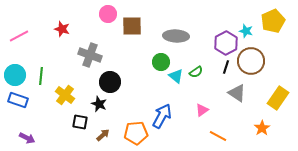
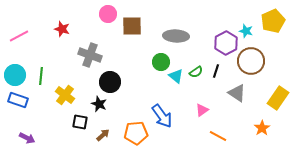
black line: moved 10 px left, 4 px down
blue arrow: rotated 115 degrees clockwise
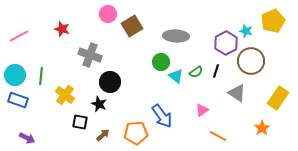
brown square: rotated 30 degrees counterclockwise
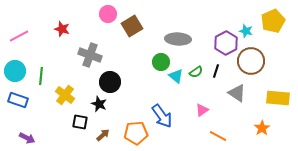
gray ellipse: moved 2 px right, 3 px down
cyan circle: moved 4 px up
yellow rectangle: rotated 60 degrees clockwise
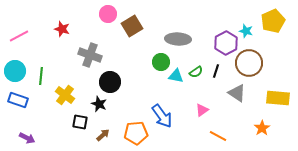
brown circle: moved 2 px left, 2 px down
cyan triangle: rotated 28 degrees counterclockwise
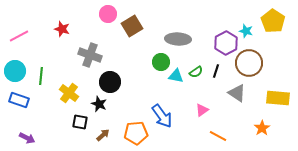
yellow pentagon: rotated 15 degrees counterclockwise
yellow cross: moved 4 px right, 2 px up
blue rectangle: moved 1 px right
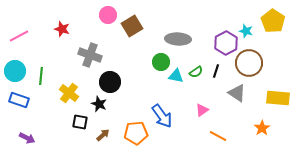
pink circle: moved 1 px down
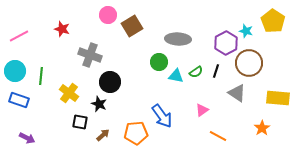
green circle: moved 2 px left
